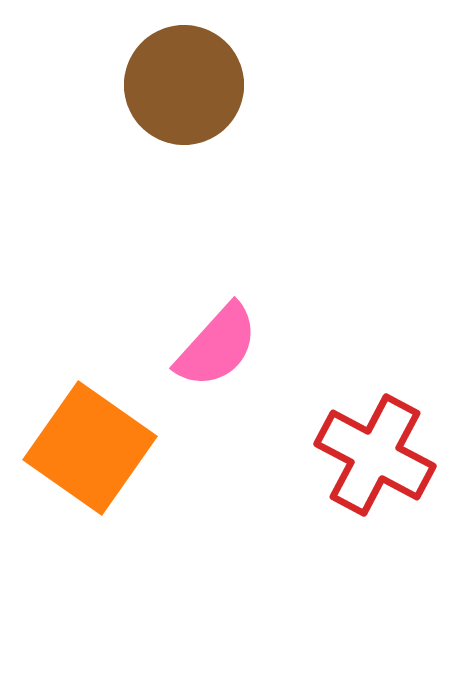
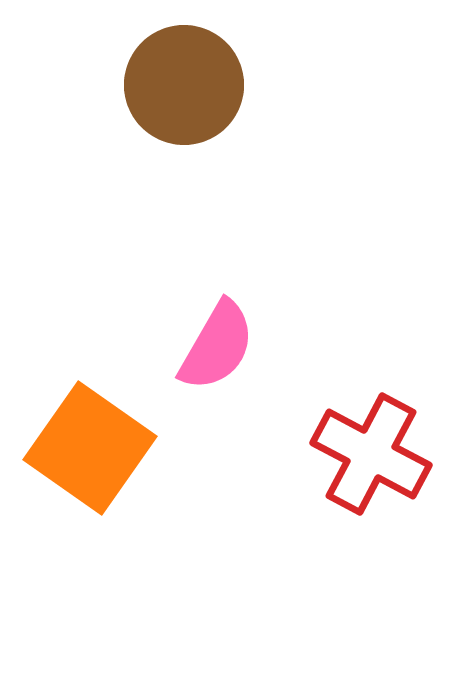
pink semicircle: rotated 12 degrees counterclockwise
red cross: moved 4 px left, 1 px up
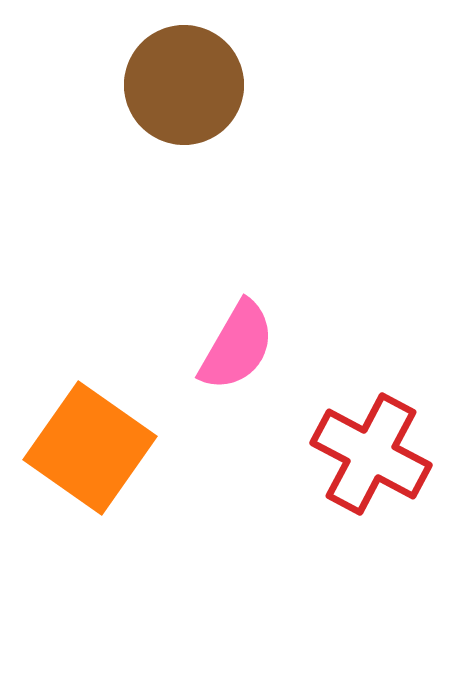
pink semicircle: moved 20 px right
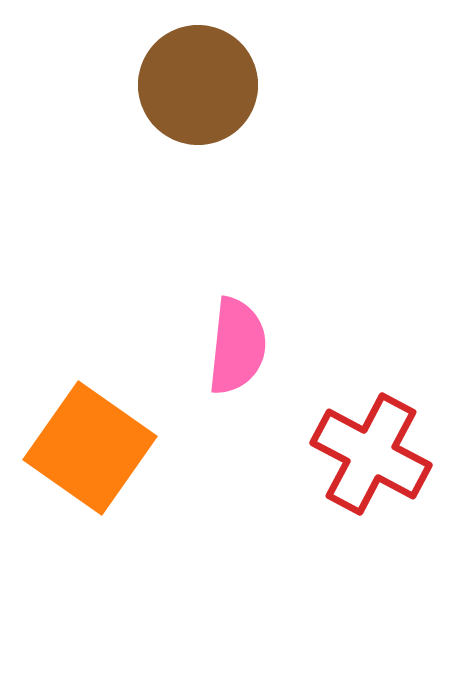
brown circle: moved 14 px right
pink semicircle: rotated 24 degrees counterclockwise
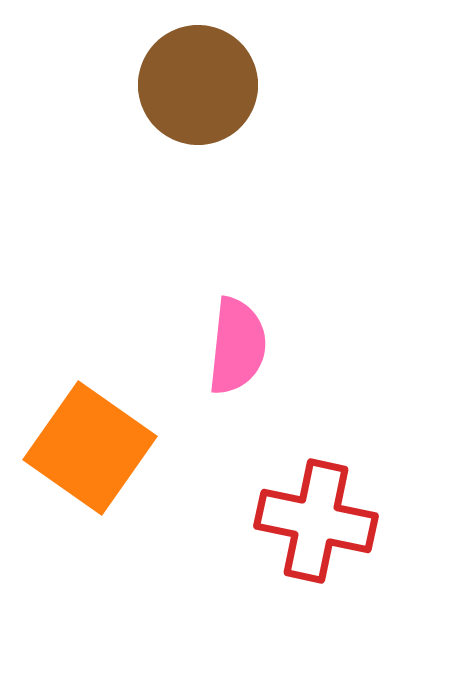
red cross: moved 55 px left, 67 px down; rotated 16 degrees counterclockwise
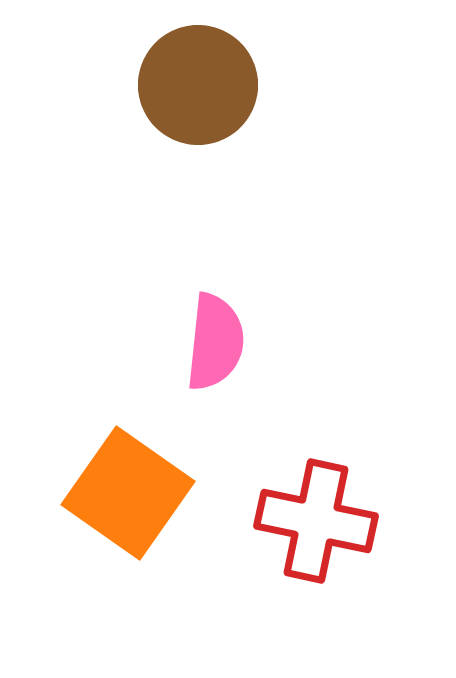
pink semicircle: moved 22 px left, 4 px up
orange square: moved 38 px right, 45 px down
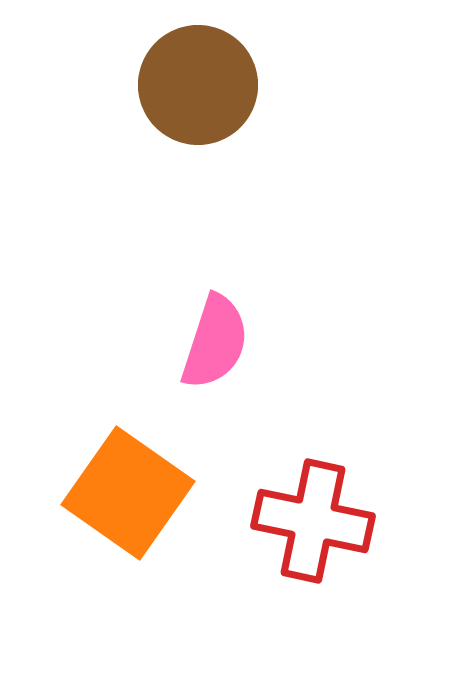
pink semicircle: rotated 12 degrees clockwise
red cross: moved 3 px left
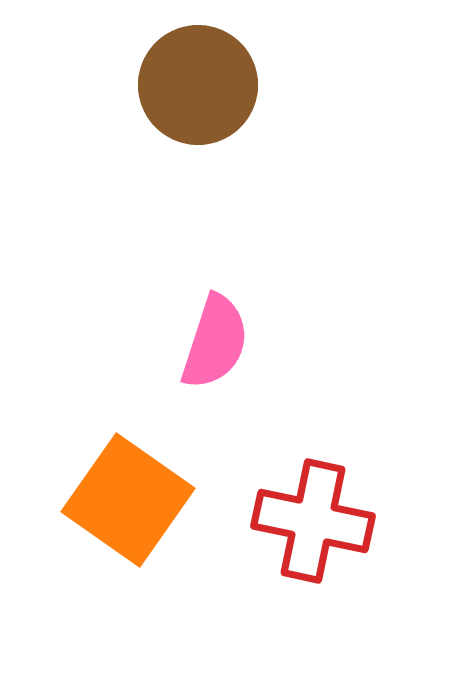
orange square: moved 7 px down
